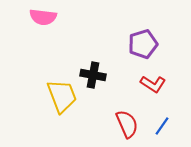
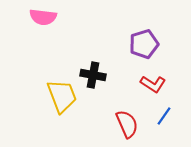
purple pentagon: moved 1 px right
blue line: moved 2 px right, 10 px up
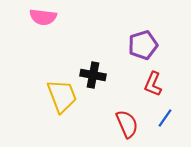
purple pentagon: moved 1 px left, 1 px down
red L-shape: rotated 80 degrees clockwise
blue line: moved 1 px right, 2 px down
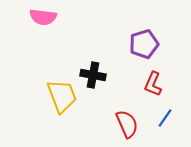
purple pentagon: moved 1 px right, 1 px up
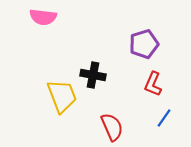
blue line: moved 1 px left
red semicircle: moved 15 px left, 3 px down
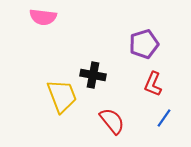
red semicircle: moved 6 px up; rotated 16 degrees counterclockwise
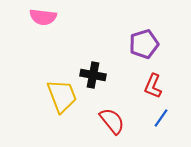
red L-shape: moved 2 px down
blue line: moved 3 px left
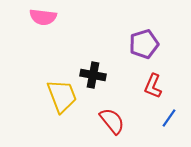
blue line: moved 8 px right
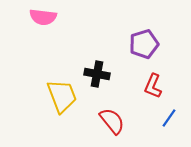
black cross: moved 4 px right, 1 px up
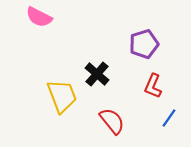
pink semicircle: moved 4 px left; rotated 20 degrees clockwise
black cross: rotated 30 degrees clockwise
